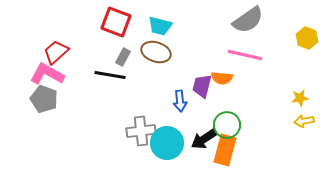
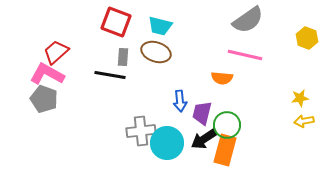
gray rectangle: rotated 24 degrees counterclockwise
purple trapezoid: moved 27 px down
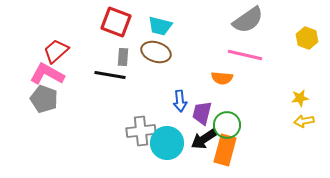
red trapezoid: moved 1 px up
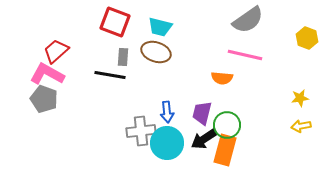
red square: moved 1 px left
cyan trapezoid: moved 1 px down
blue arrow: moved 13 px left, 11 px down
yellow arrow: moved 3 px left, 5 px down
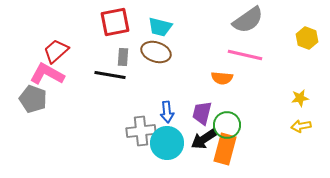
red square: rotated 32 degrees counterclockwise
gray pentagon: moved 11 px left
orange rectangle: moved 1 px up
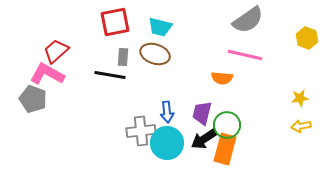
brown ellipse: moved 1 px left, 2 px down
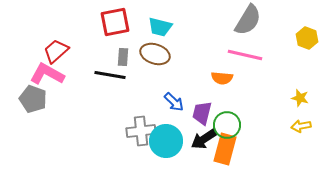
gray semicircle: rotated 24 degrees counterclockwise
yellow star: rotated 24 degrees clockwise
blue arrow: moved 7 px right, 10 px up; rotated 40 degrees counterclockwise
cyan circle: moved 1 px left, 2 px up
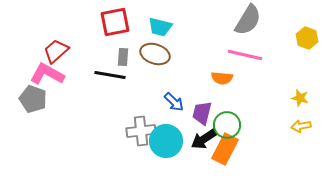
orange rectangle: rotated 12 degrees clockwise
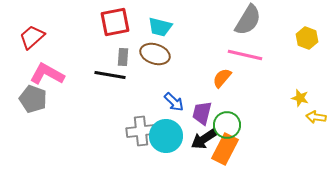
red trapezoid: moved 24 px left, 14 px up
orange semicircle: rotated 125 degrees clockwise
yellow arrow: moved 15 px right, 9 px up; rotated 18 degrees clockwise
cyan circle: moved 5 px up
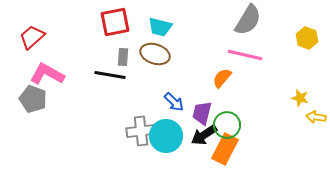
black arrow: moved 4 px up
